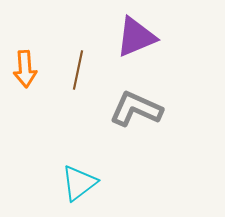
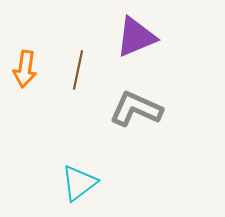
orange arrow: rotated 12 degrees clockwise
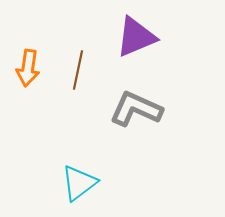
orange arrow: moved 3 px right, 1 px up
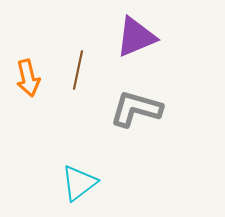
orange arrow: moved 10 px down; rotated 21 degrees counterclockwise
gray L-shape: rotated 8 degrees counterclockwise
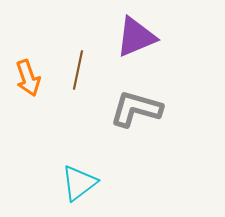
orange arrow: rotated 6 degrees counterclockwise
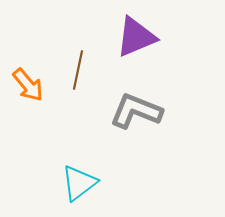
orange arrow: moved 7 px down; rotated 21 degrees counterclockwise
gray L-shape: moved 2 px down; rotated 6 degrees clockwise
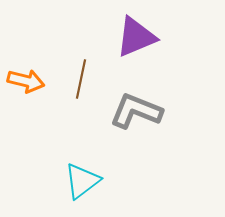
brown line: moved 3 px right, 9 px down
orange arrow: moved 2 px left, 4 px up; rotated 36 degrees counterclockwise
cyan triangle: moved 3 px right, 2 px up
